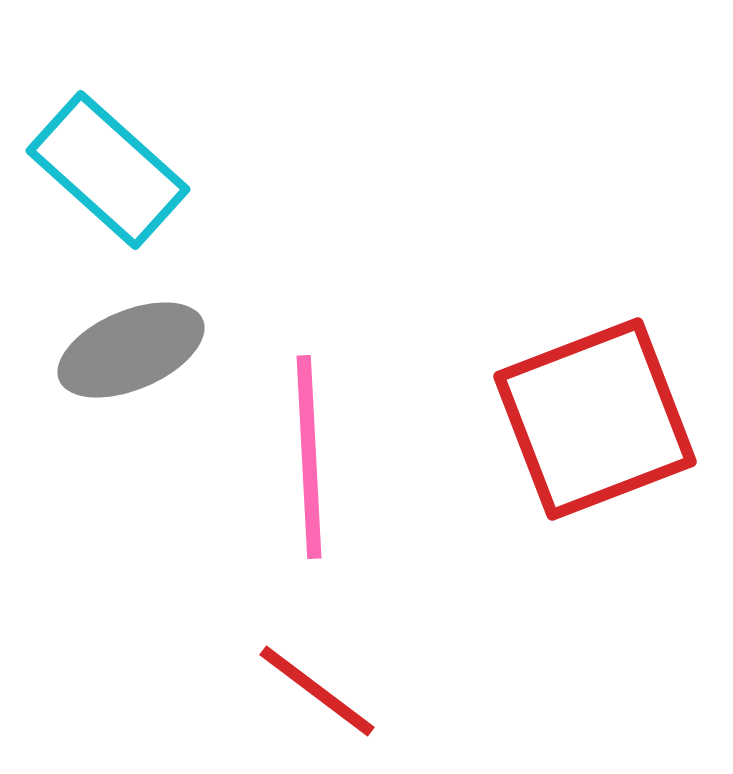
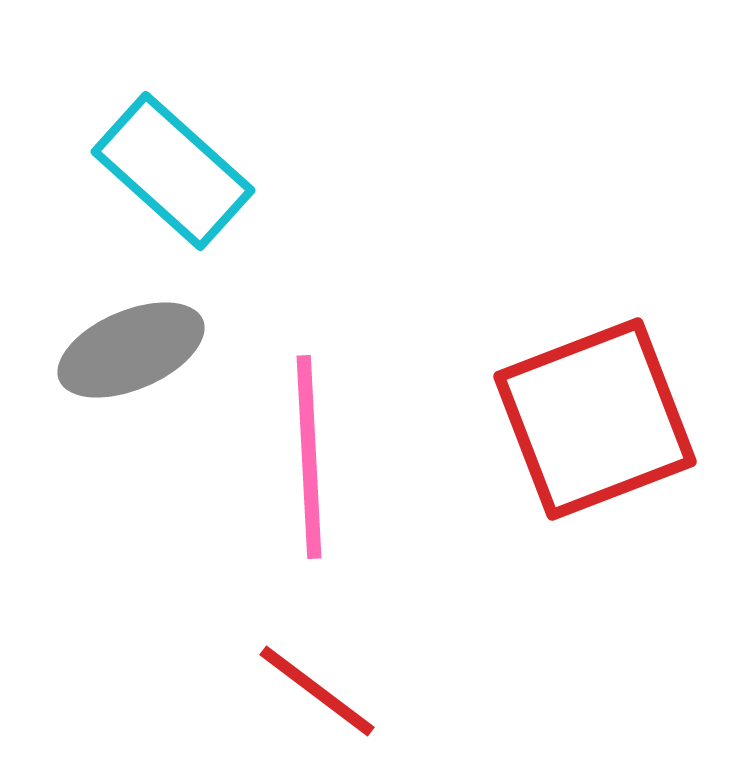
cyan rectangle: moved 65 px right, 1 px down
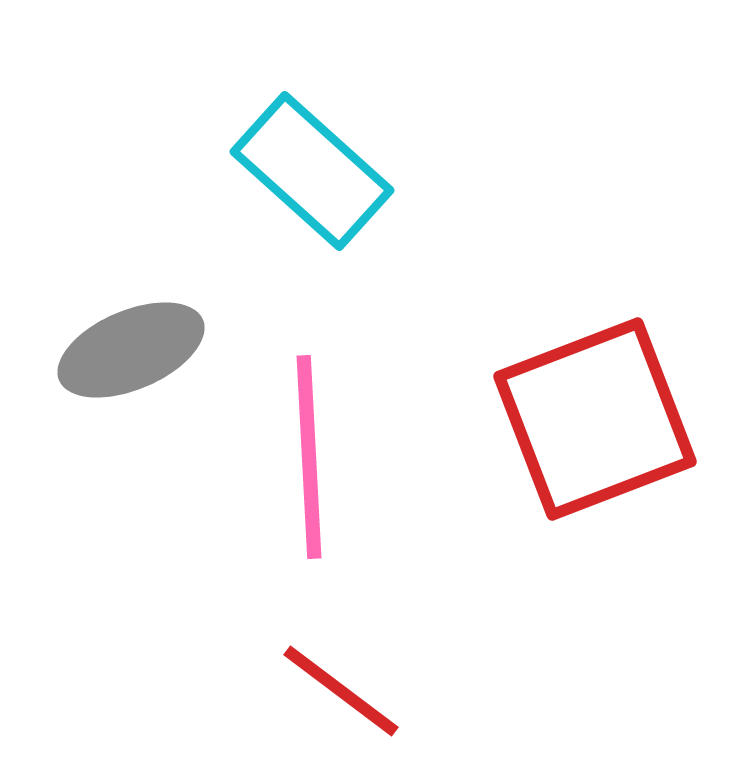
cyan rectangle: moved 139 px right
red line: moved 24 px right
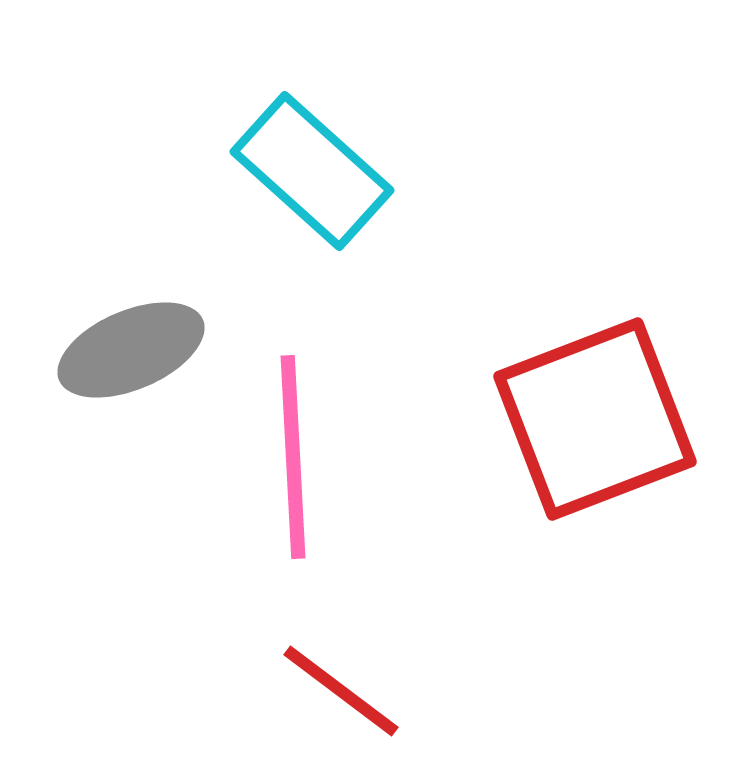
pink line: moved 16 px left
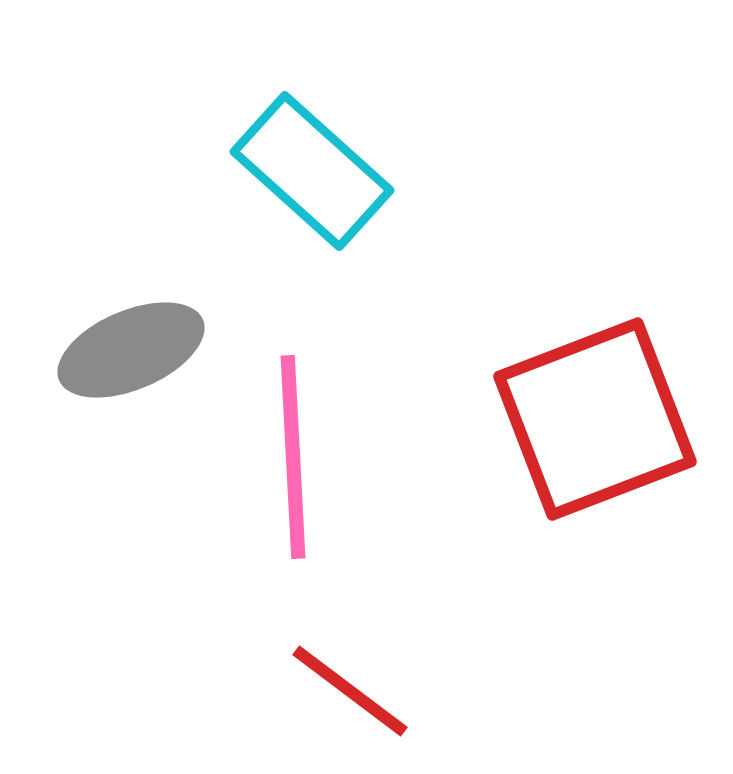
red line: moved 9 px right
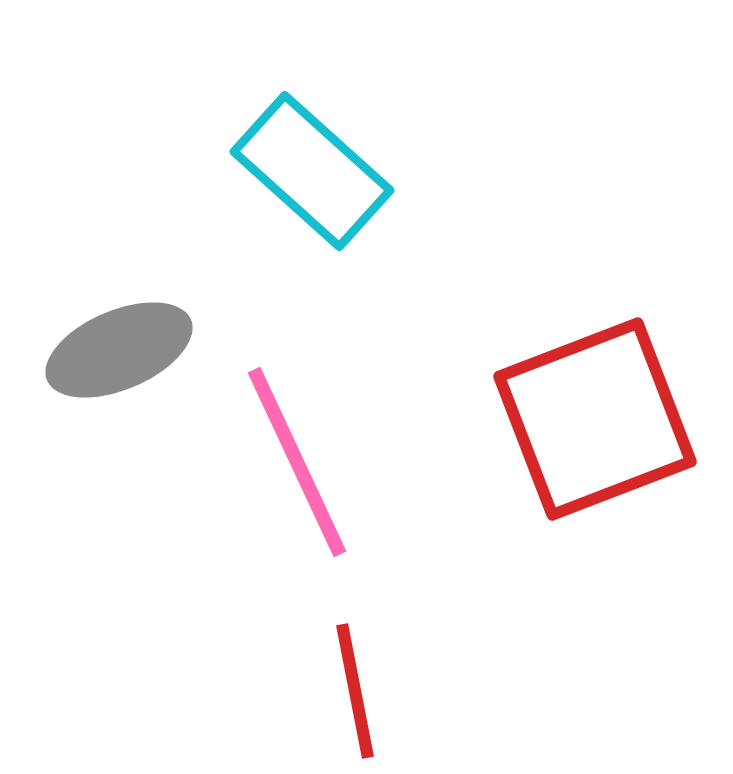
gray ellipse: moved 12 px left
pink line: moved 4 px right, 5 px down; rotated 22 degrees counterclockwise
red line: moved 5 px right; rotated 42 degrees clockwise
